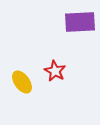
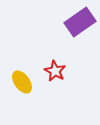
purple rectangle: rotated 32 degrees counterclockwise
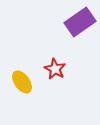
red star: moved 2 px up
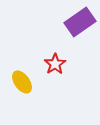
red star: moved 5 px up; rotated 10 degrees clockwise
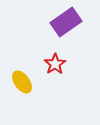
purple rectangle: moved 14 px left
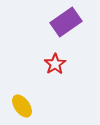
yellow ellipse: moved 24 px down
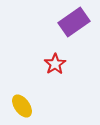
purple rectangle: moved 8 px right
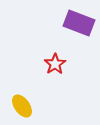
purple rectangle: moved 5 px right, 1 px down; rotated 56 degrees clockwise
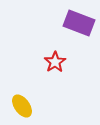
red star: moved 2 px up
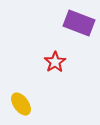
yellow ellipse: moved 1 px left, 2 px up
